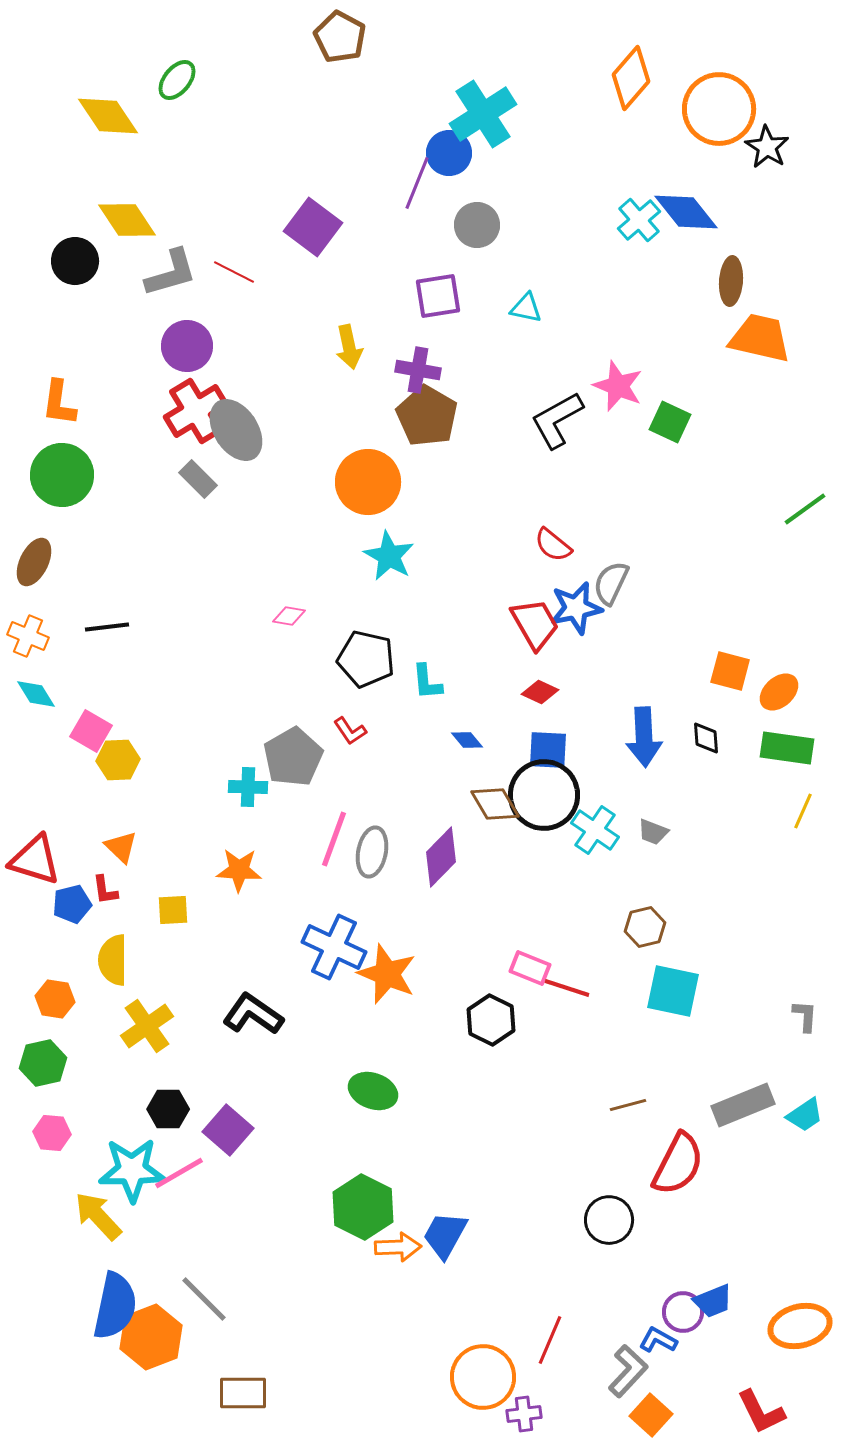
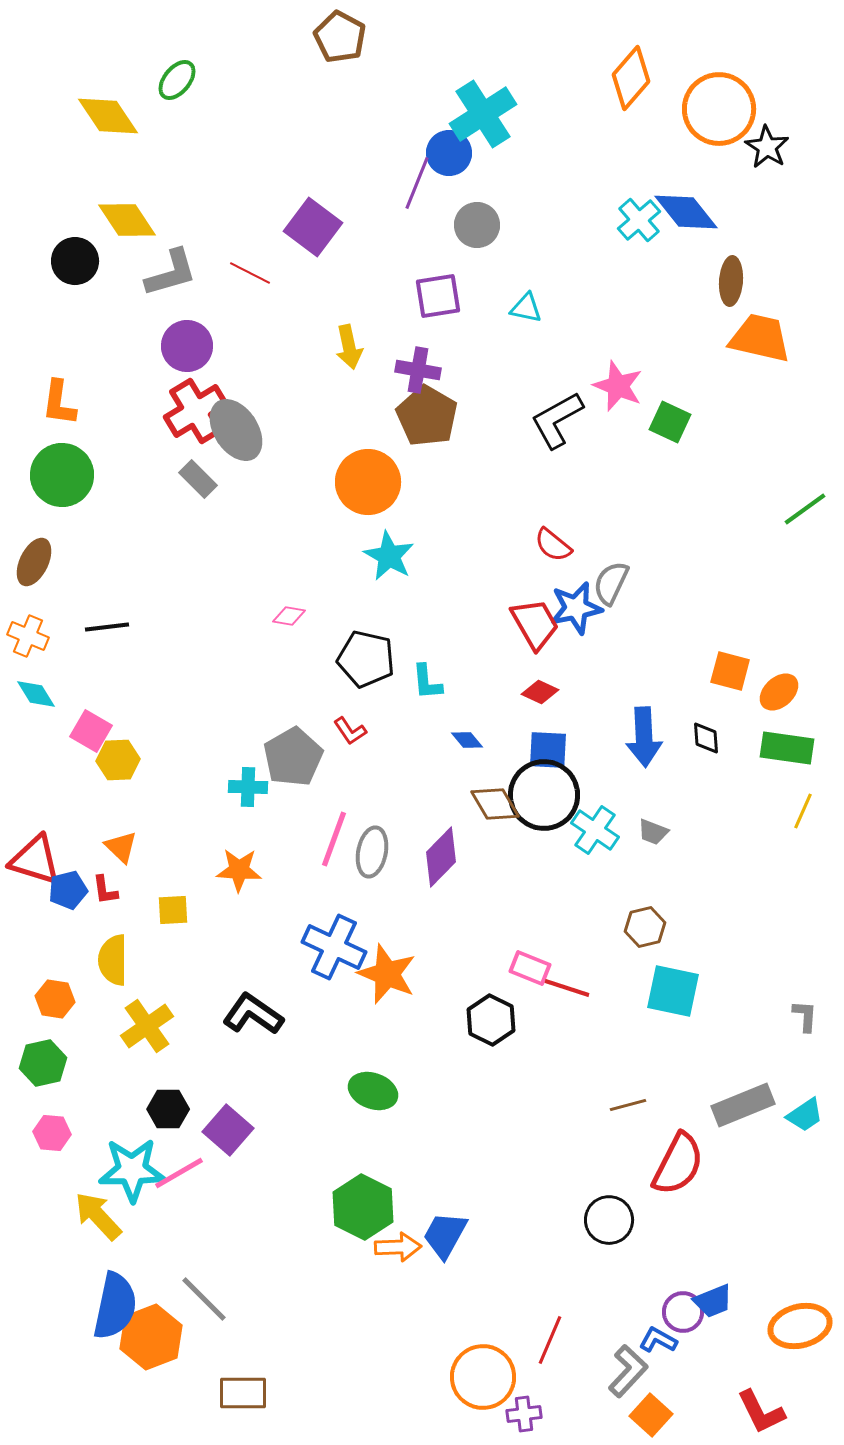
red line at (234, 272): moved 16 px right, 1 px down
blue pentagon at (72, 904): moved 4 px left, 14 px up
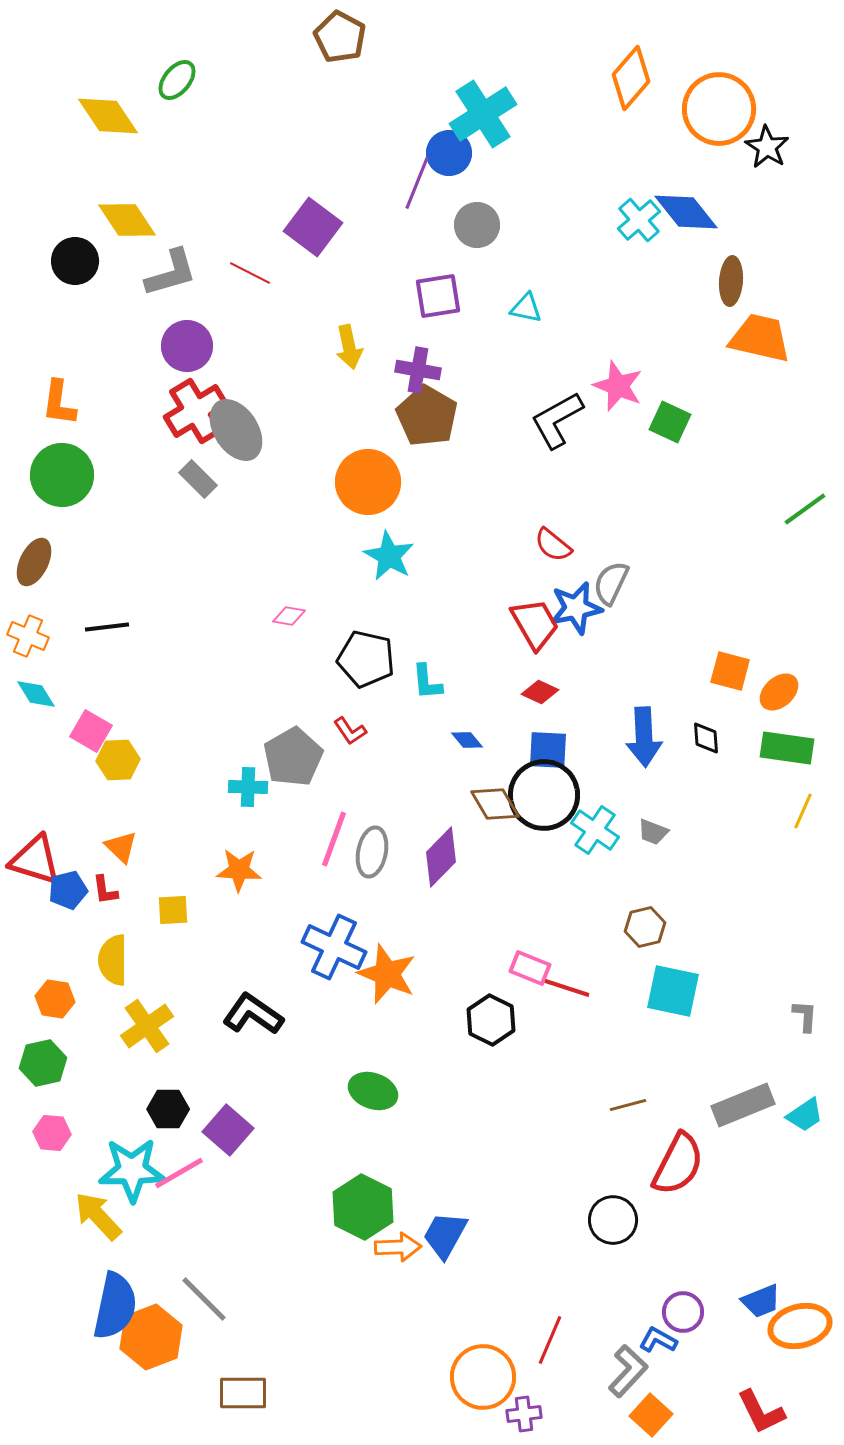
black circle at (609, 1220): moved 4 px right
blue trapezoid at (713, 1301): moved 48 px right
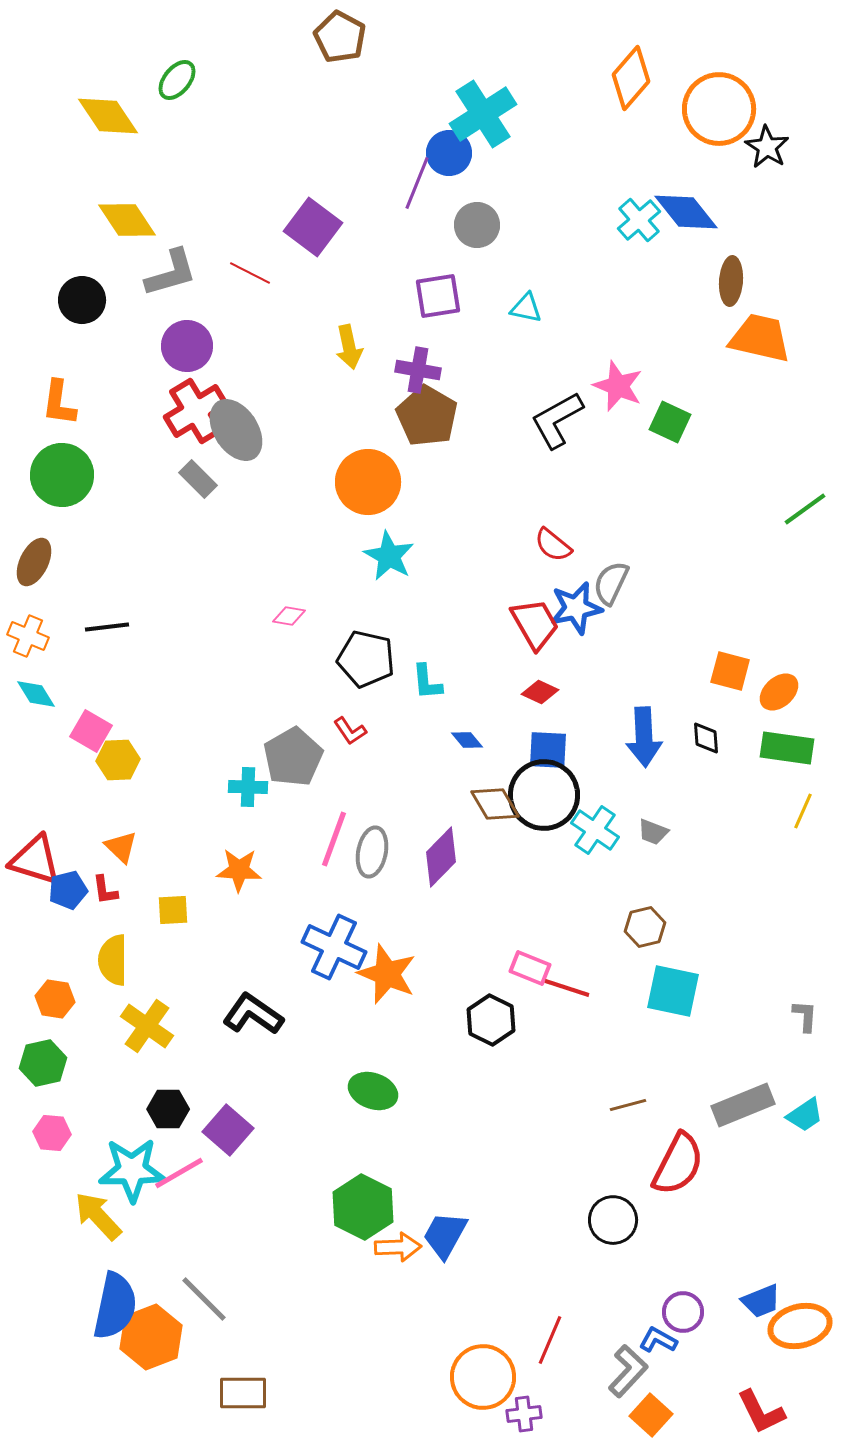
black circle at (75, 261): moved 7 px right, 39 px down
yellow cross at (147, 1026): rotated 20 degrees counterclockwise
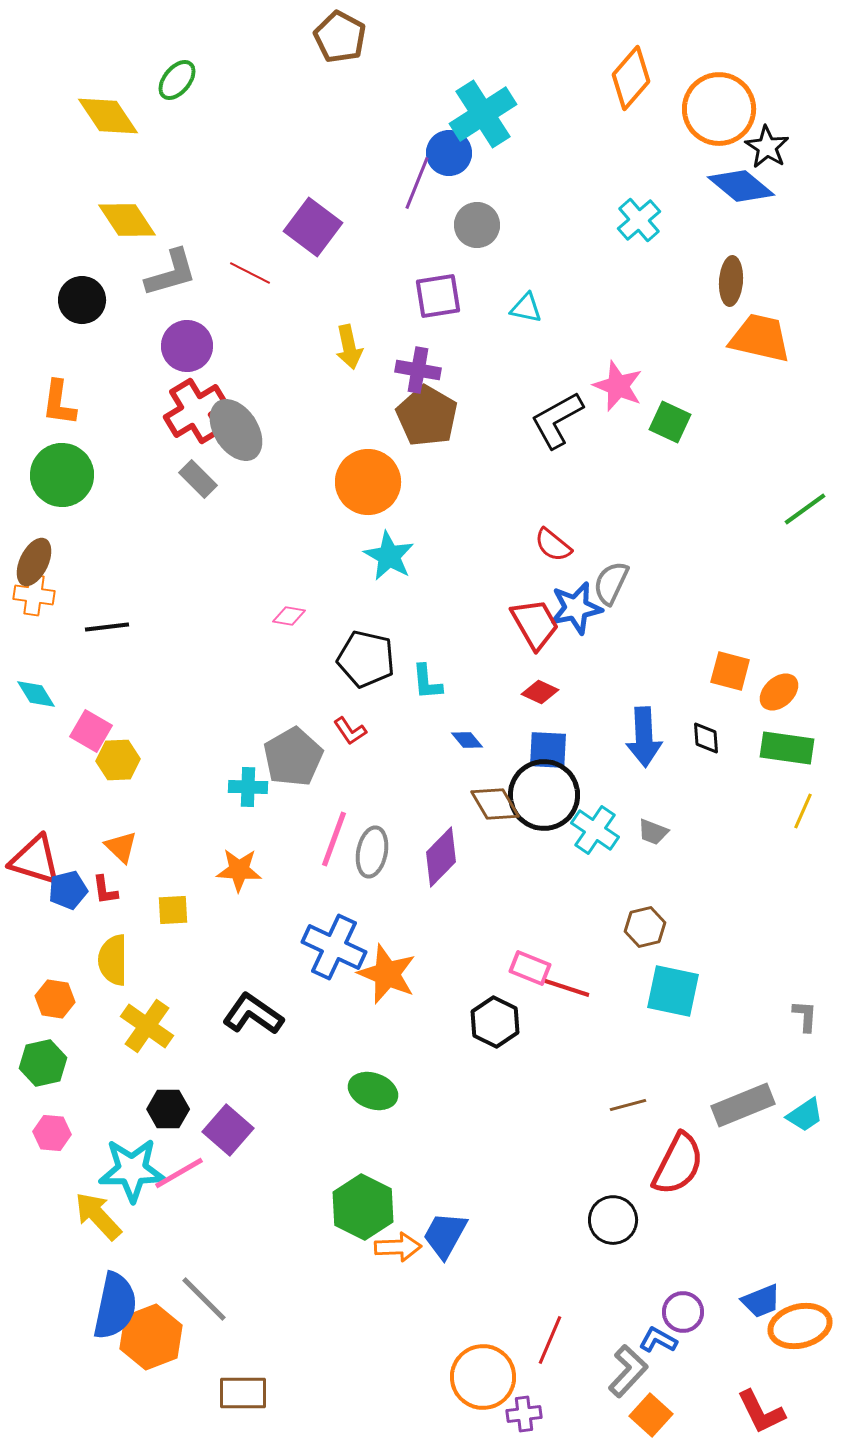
blue diamond at (686, 212): moved 55 px right, 26 px up; rotated 12 degrees counterclockwise
orange cross at (28, 636): moved 6 px right, 41 px up; rotated 15 degrees counterclockwise
black hexagon at (491, 1020): moved 4 px right, 2 px down
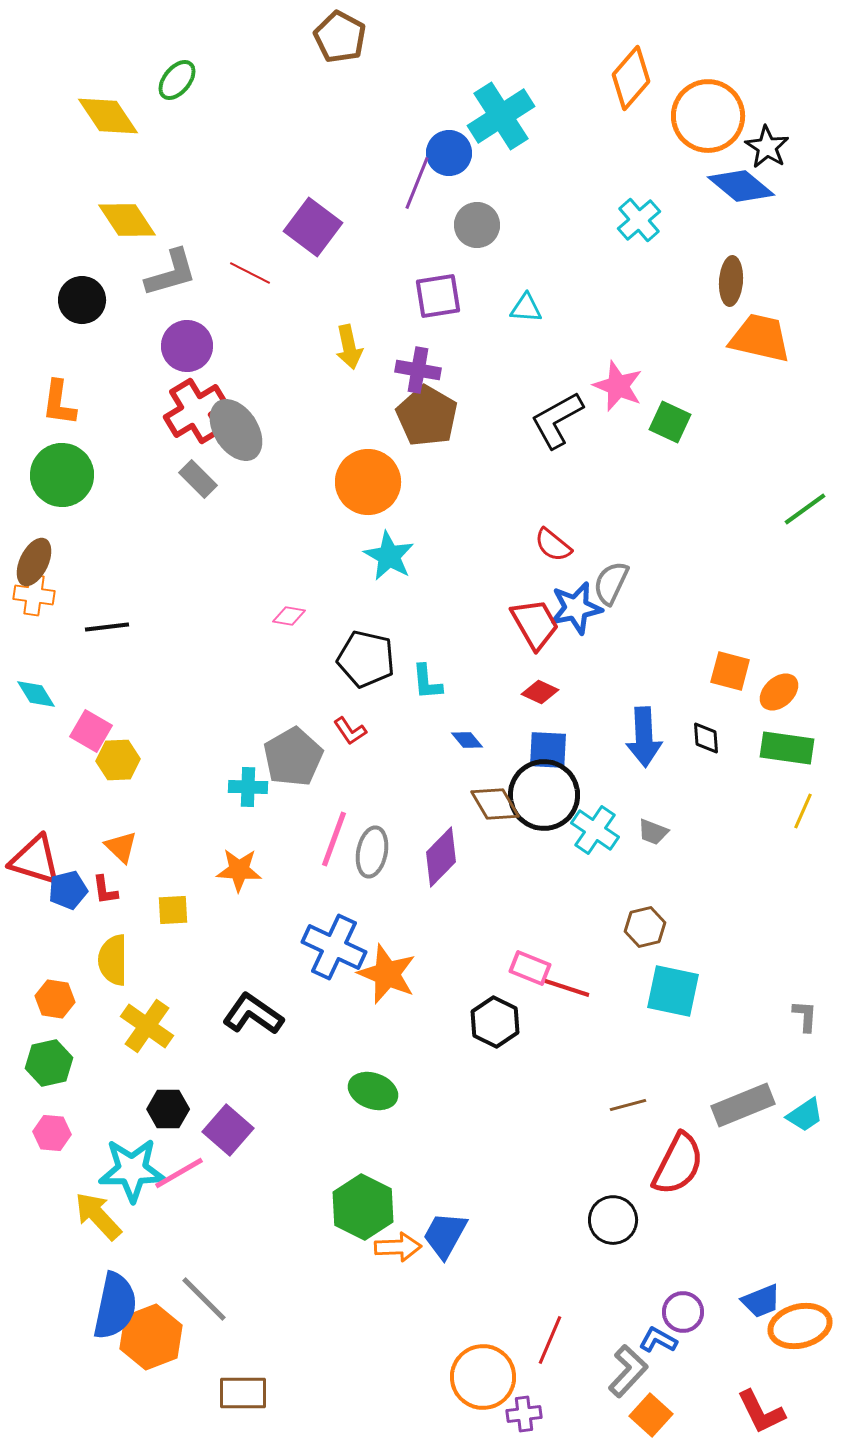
orange circle at (719, 109): moved 11 px left, 7 px down
cyan cross at (483, 114): moved 18 px right, 2 px down
cyan triangle at (526, 308): rotated 8 degrees counterclockwise
green hexagon at (43, 1063): moved 6 px right
